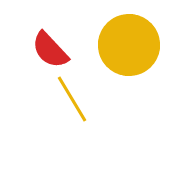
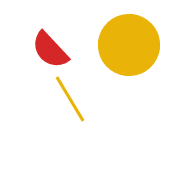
yellow line: moved 2 px left
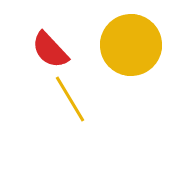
yellow circle: moved 2 px right
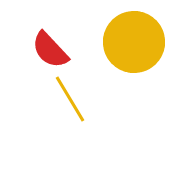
yellow circle: moved 3 px right, 3 px up
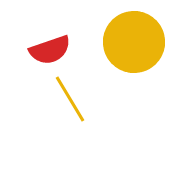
red semicircle: rotated 66 degrees counterclockwise
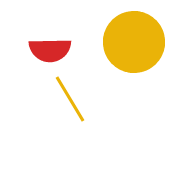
red semicircle: rotated 18 degrees clockwise
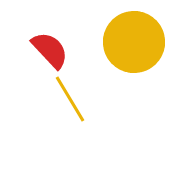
red semicircle: rotated 132 degrees counterclockwise
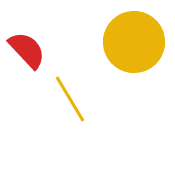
red semicircle: moved 23 px left
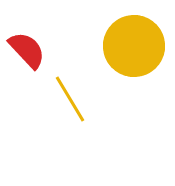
yellow circle: moved 4 px down
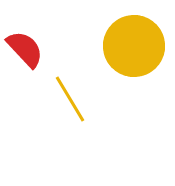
red semicircle: moved 2 px left, 1 px up
